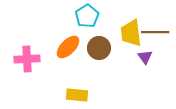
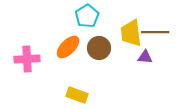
purple triangle: rotated 49 degrees counterclockwise
yellow rectangle: rotated 15 degrees clockwise
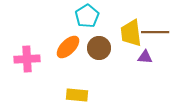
yellow rectangle: rotated 15 degrees counterclockwise
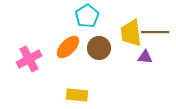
pink cross: moved 2 px right; rotated 25 degrees counterclockwise
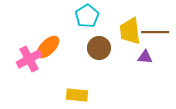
yellow trapezoid: moved 1 px left, 2 px up
orange ellipse: moved 20 px left
